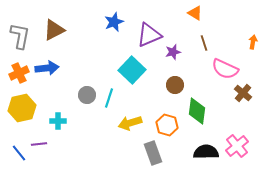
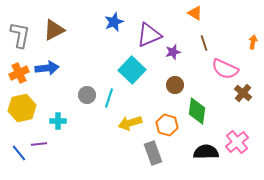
gray L-shape: moved 1 px up
pink cross: moved 4 px up
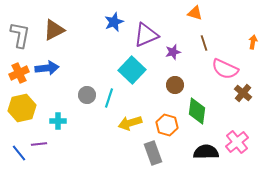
orange triangle: rotated 14 degrees counterclockwise
purple triangle: moved 3 px left
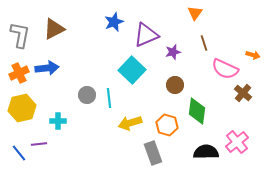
orange triangle: rotated 49 degrees clockwise
brown triangle: moved 1 px up
orange arrow: moved 13 px down; rotated 96 degrees clockwise
cyan line: rotated 24 degrees counterclockwise
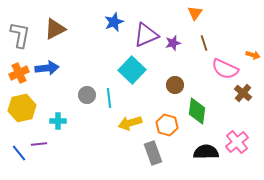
brown triangle: moved 1 px right
purple star: moved 9 px up
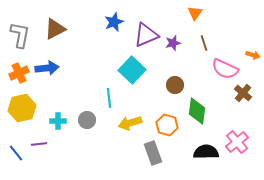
gray circle: moved 25 px down
blue line: moved 3 px left
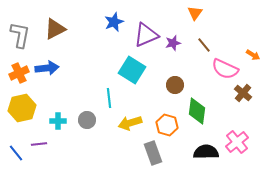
brown line: moved 2 px down; rotated 21 degrees counterclockwise
orange arrow: rotated 16 degrees clockwise
cyan square: rotated 12 degrees counterclockwise
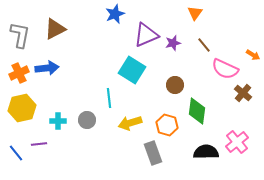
blue star: moved 1 px right, 8 px up
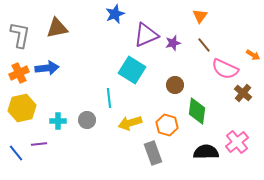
orange triangle: moved 5 px right, 3 px down
brown triangle: moved 2 px right, 1 px up; rotated 15 degrees clockwise
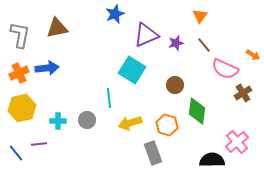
purple star: moved 3 px right
brown cross: rotated 18 degrees clockwise
black semicircle: moved 6 px right, 8 px down
